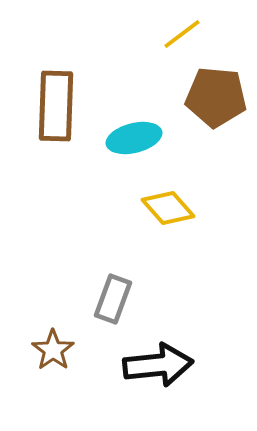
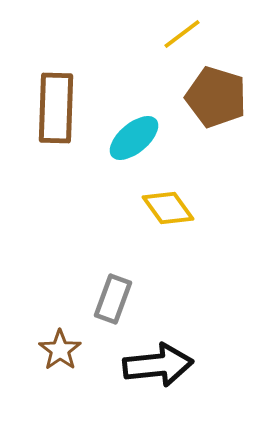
brown pentagon: rotated 12 degrees clockwise
brown rectangle: moved 2 px down
cyan ellipse: rotated 26 degrees counterclockwise
yellow diamond: rotated 6 degrees clockwise
brown star: moved 7 px right
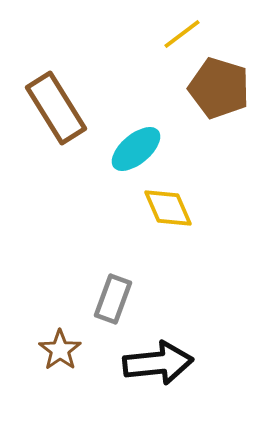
brown pentagon: moved 3 px right, 9 px up
brown rectangle: rotated 34 degrees counterclockwise
cyan ellipse: moved 2 px right, 11 px down
yellow diamond: rotated 12 degrees clockwise
black arrow: moved 2 px up
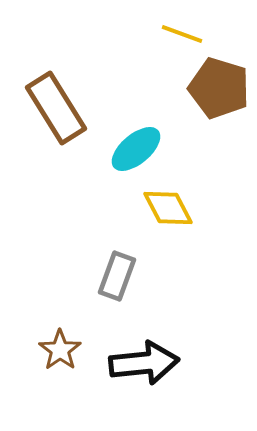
yellow line: rotated 57 degrees clockwise
yellow diamond: rotated 4 degrees counterclockwise
gray rectangle: moved 4 px right, 23 px up
black arrow: moved 14 px left
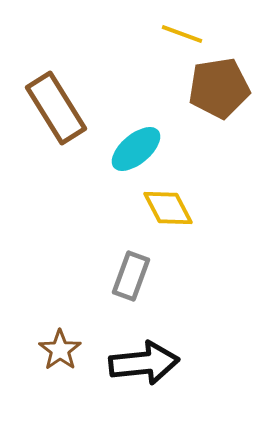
brown pentagon: rotated 26 degrees counterclockwise
gray rectangle: moved 14 px right
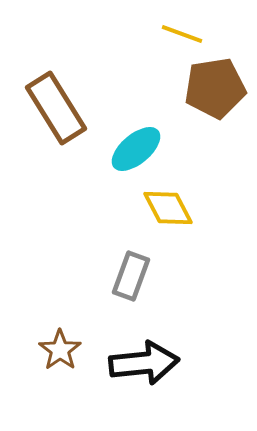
brown pentagon: moved 4 px left
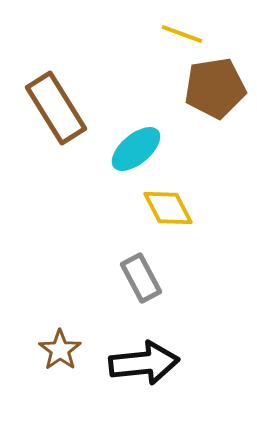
gray rectangle: moved 10 px right, 2 px down; rotated 48 degrees counterclockwise
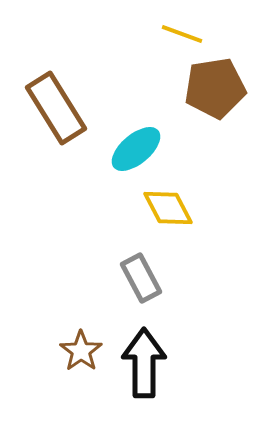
brown star: moved 21 px right, 1 px down
black arrow: rotated 84 degrees counterclockwise
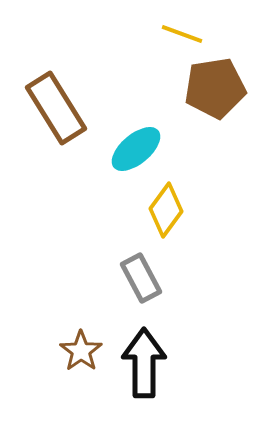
yellow diamond: moved 2 px left, 2 px down; rotated 64 degrees clockwise
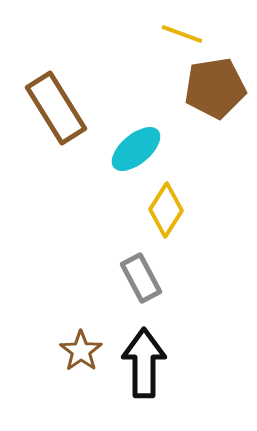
yellow diamond: rotated 4 degrees counterclockwise
